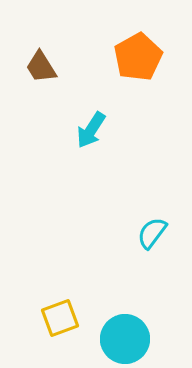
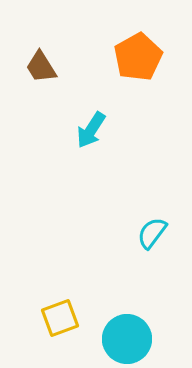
cyan circle: moved 2 px right
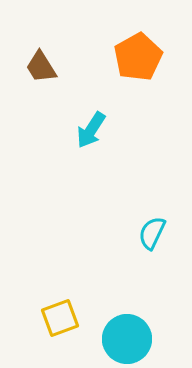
cyan semicircle: rotated 12 degrees counterclockwise
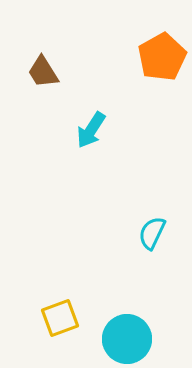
orange pentagon: moved 24 px right
brown trapezoid: moved 2 px right, 5 px down
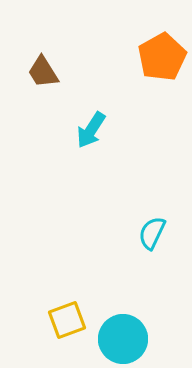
yellow square: moved 7 px right, 2 px down
cyan circle: moved 4 px left
